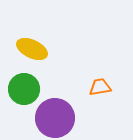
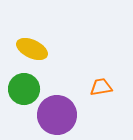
orange trapezoid: moved 1 px right
purple circle: moved 2 px right, 3 px up
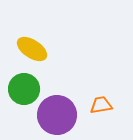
yellow ellipse: rotated 8 degrees clockwise
orange trapezoid: moved 18 px down
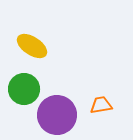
yellow ellipse: moved 3 px up
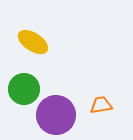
yellow ellipse: moved 1 px right, 4 px up
purple circle: moved 1 px left
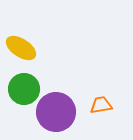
yellow ellipse: moved 12 px left, 6 px down
purple circle: moved 3 px up
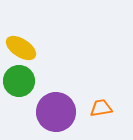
green circle: moved 5 px left, 8 px up
orange trapezoid: moved 3 px down
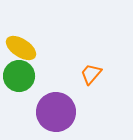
green circle: moved 5 px up
orange trapezoid: moved 10 px left, 34 px up; rotated 40 degrees counterclockwise
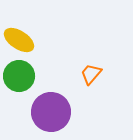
yellow ellipse: moved 2 px left, 8 px up
purple circle: moved 5 px left
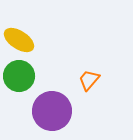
orange trapezoid: moved 2 px left, 6 px down
purple circle: moved 1 px right, 1 px up
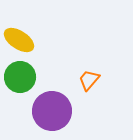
green circle: moved 1 px right, 1 px down
